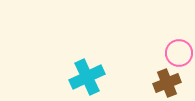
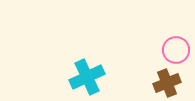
pink circle: moved 3 px left, 3 px up
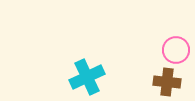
brown cross: moved 1 px up; rotated 28 degrees clockwise
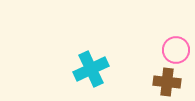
cyan cross: moved 4 px right, 8 px up
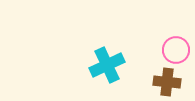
cyan cross: moved 16 px right, 4 px up
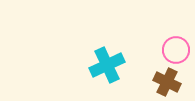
brown cross: rotated 20 degrees clockwise
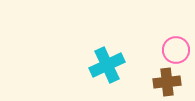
brown cross: rotated 32 degrees counterclockwise
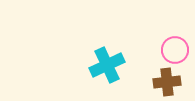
pink circle: moved 1 px left
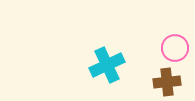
pink circle: moved 2 px up
